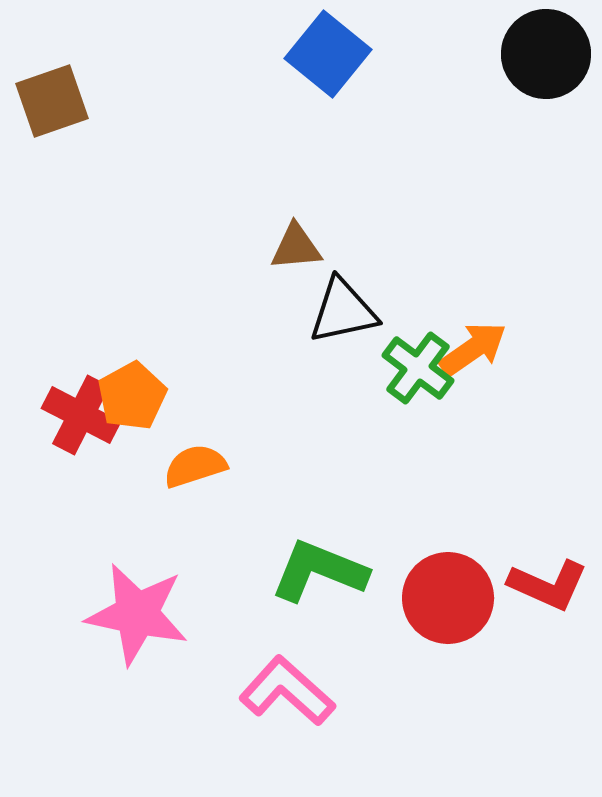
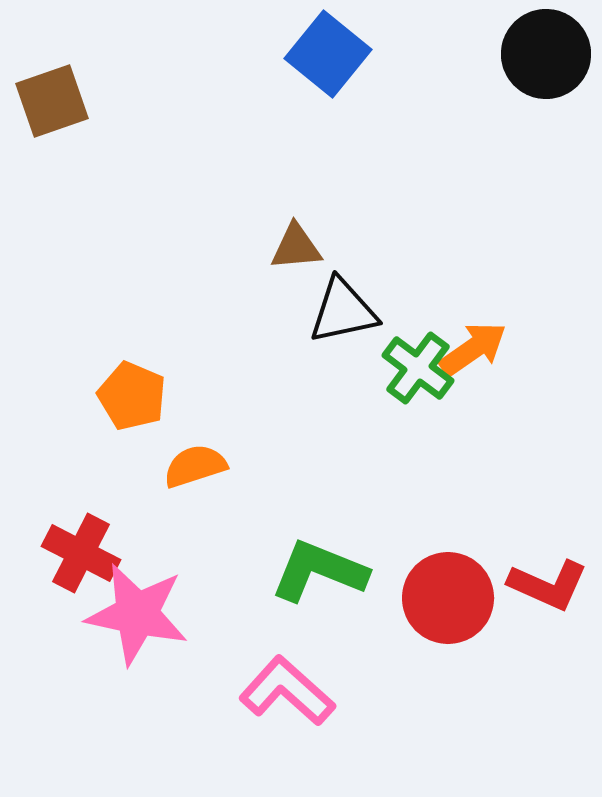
orange pentagon: rotated 20 degrees counterclockwise
red cross: moved 138 px down
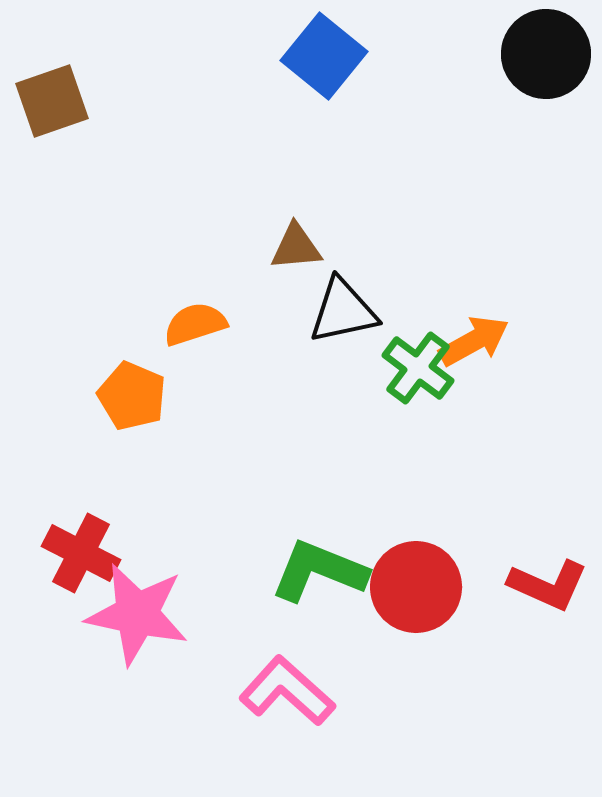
blue square: moved 4 px left, 2 px down
orange arrow: moved 1 px right, 8 px up; rotated 6 degrees clockwise
orange semicircle: moved 142 px up
red circle: moved 32 px left, 11 px up
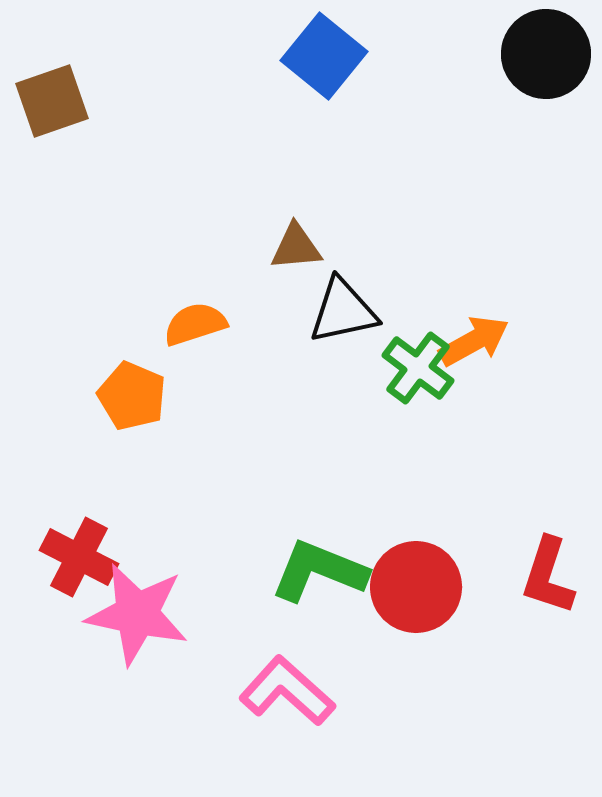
red cross: moved 2 px left, 4 px down
red L-shape: moved 9 px up; rotated 84 degrees clockwise
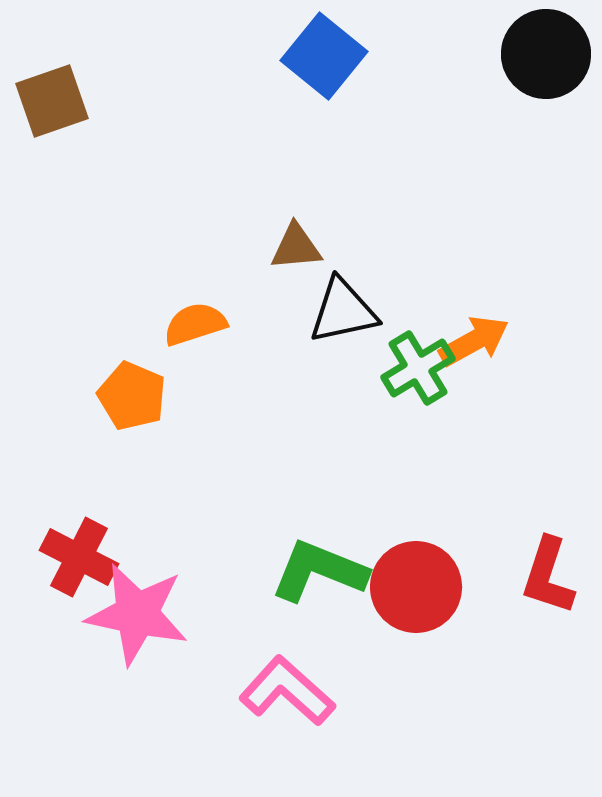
green cross: rotated 22 degrees clockwise
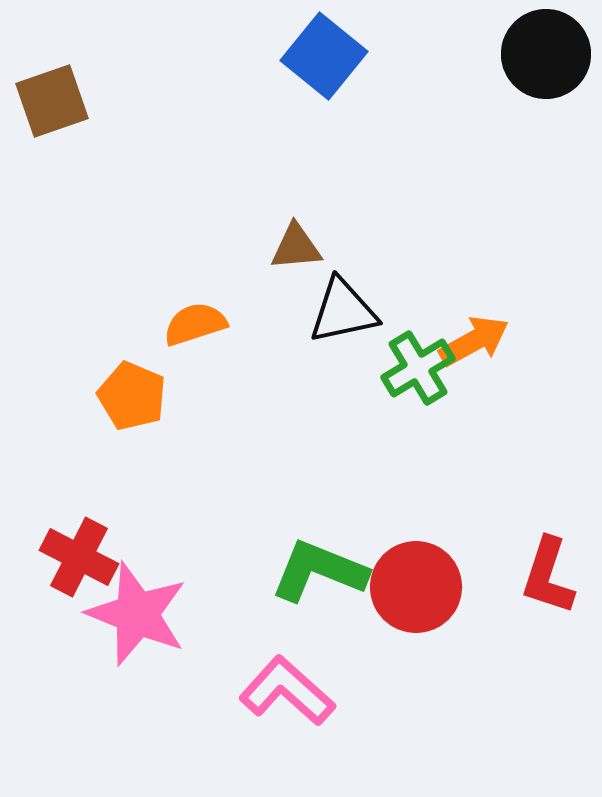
pink star: rotated 10 degrees clockwise
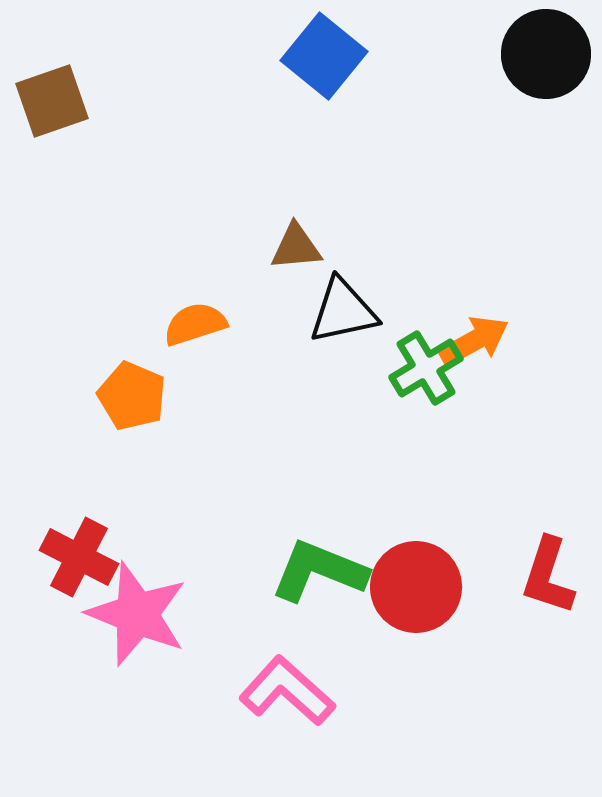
green cross: moved 8 px right
